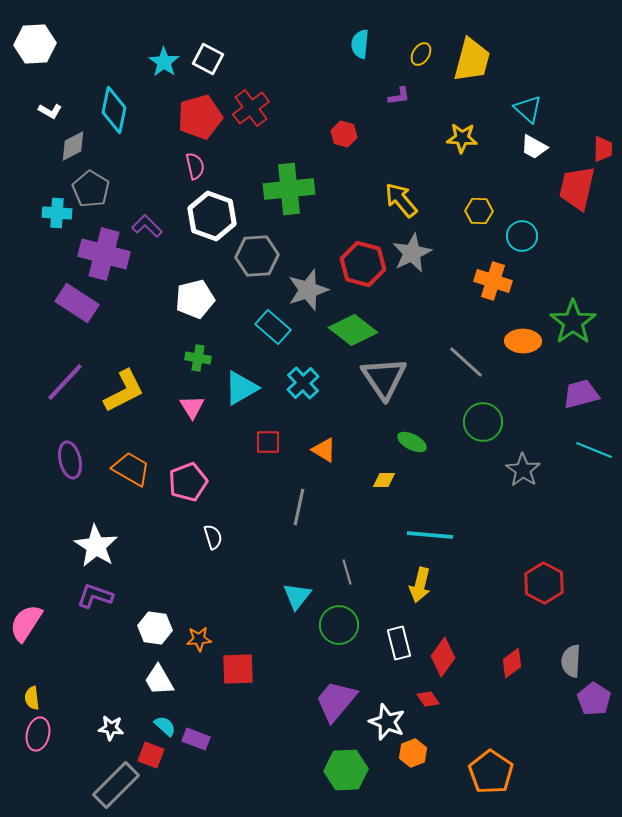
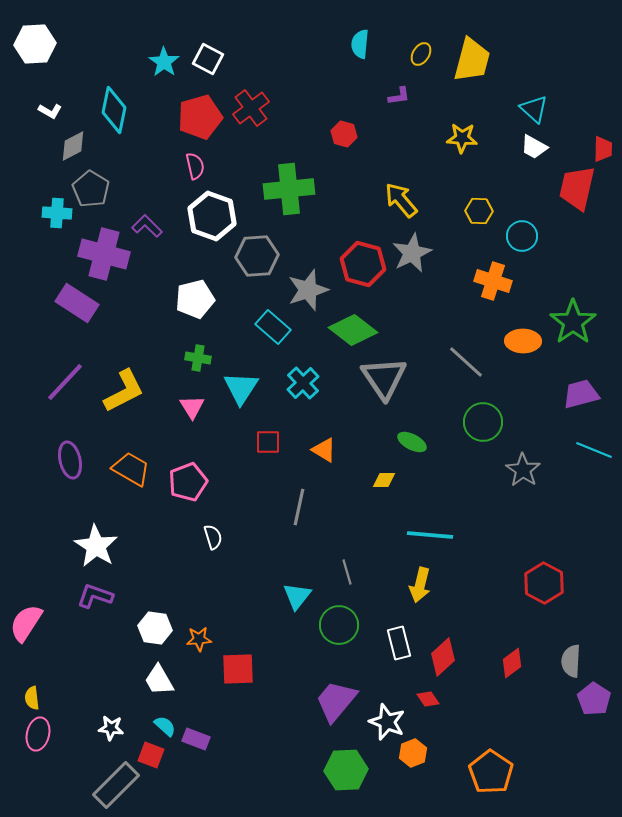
cyan triangle at (528, 109): moved 6 px right
cyan triangle at (241, 388): rotated 27 degrees counterclockwise
red diamond at (443, 657): rotated 12 degrees clockwise
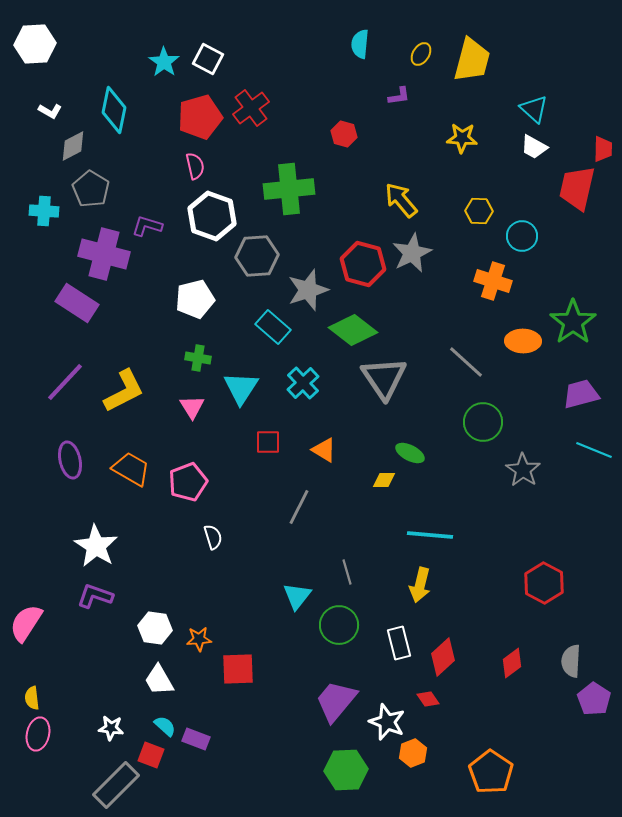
cyan cross at (57, 213): moved 13 px left, 2 px up
purple L-shape at (147, 226): rotated 28 degrees counterclockwise
green ellipse at (412, 442): moved 2 px left, 11 px down
gray line at (299, 507): rotated 15 degrees clockwise
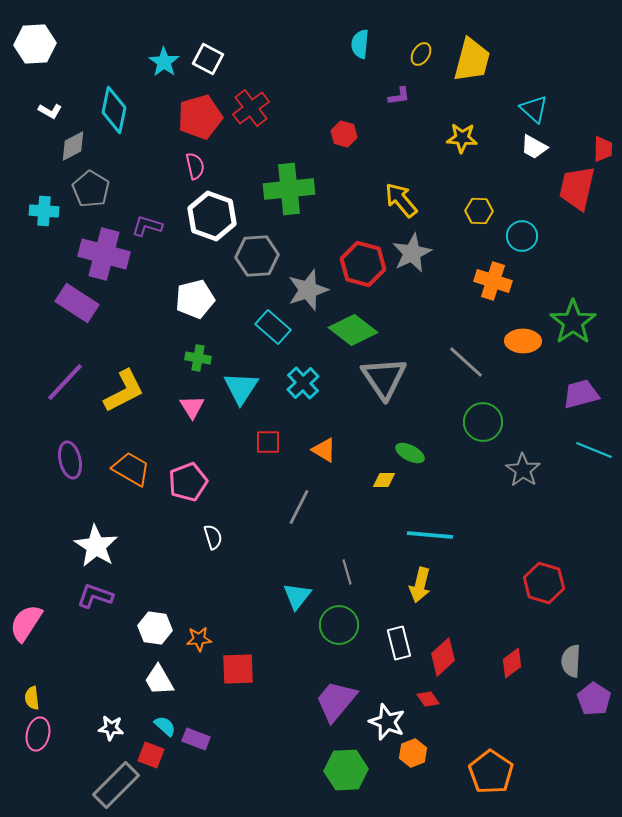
red hexagon at (544, 583): rotated 12 degrees counterclockwise
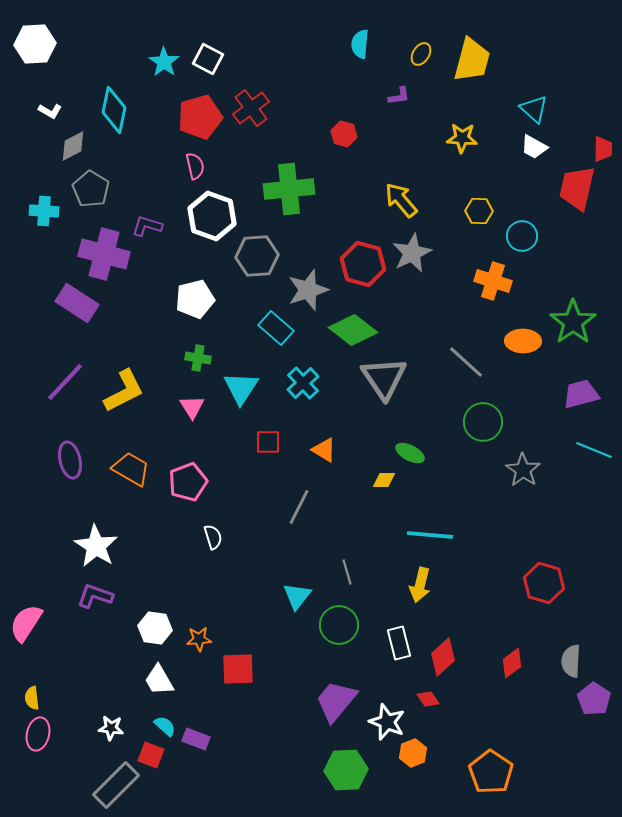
cyan rectangle at (273, 327): moved 3 px right, 1 px down
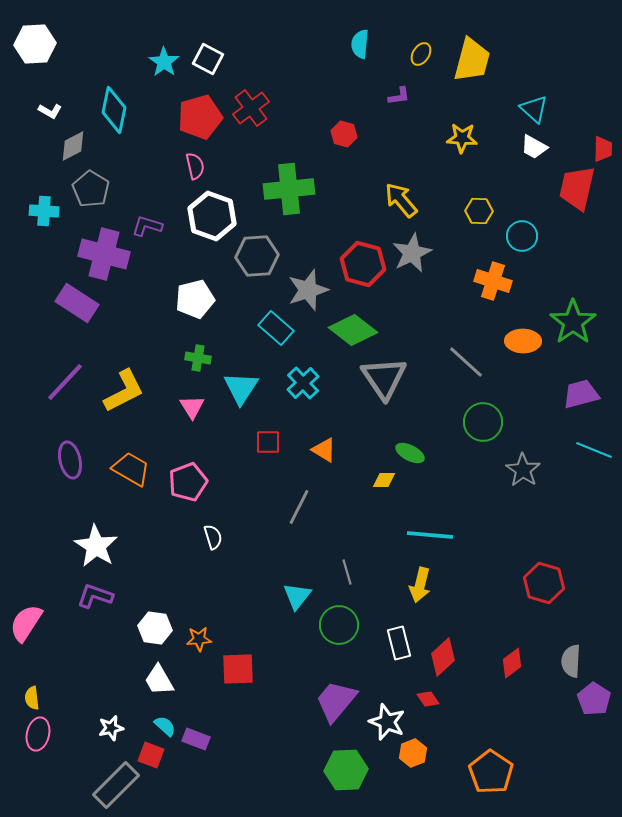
white star at (111, 728): rotated 20 degrees counterclockwise
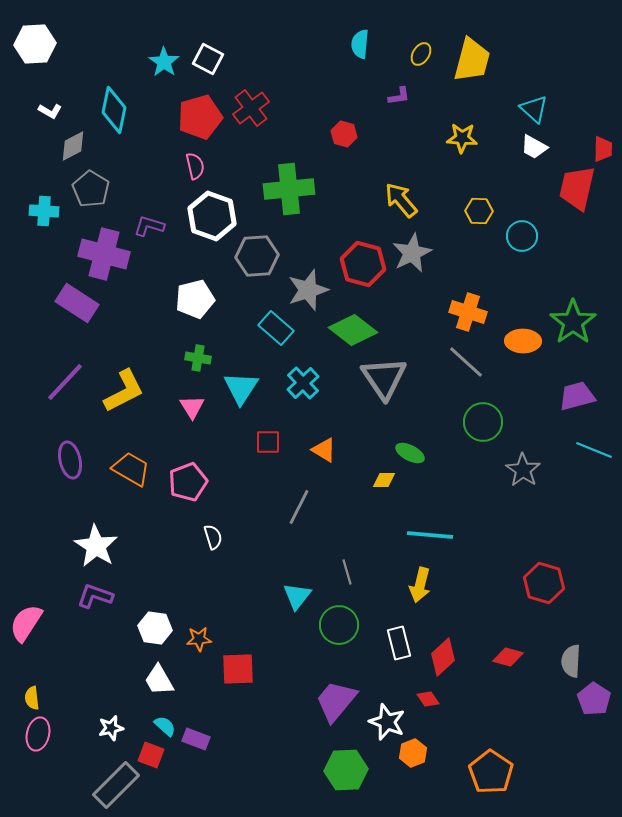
purple L-shape at (147, 226): moved 2 px right
orange cross at (493, 281): moved 25 px left, 31 px down
purple trapezoid at (581, 394): moved 4 px left, 2 px down
red diamond at (512, 663): moved 4 px left, 6 px up; rotated 52 degrees clockwise
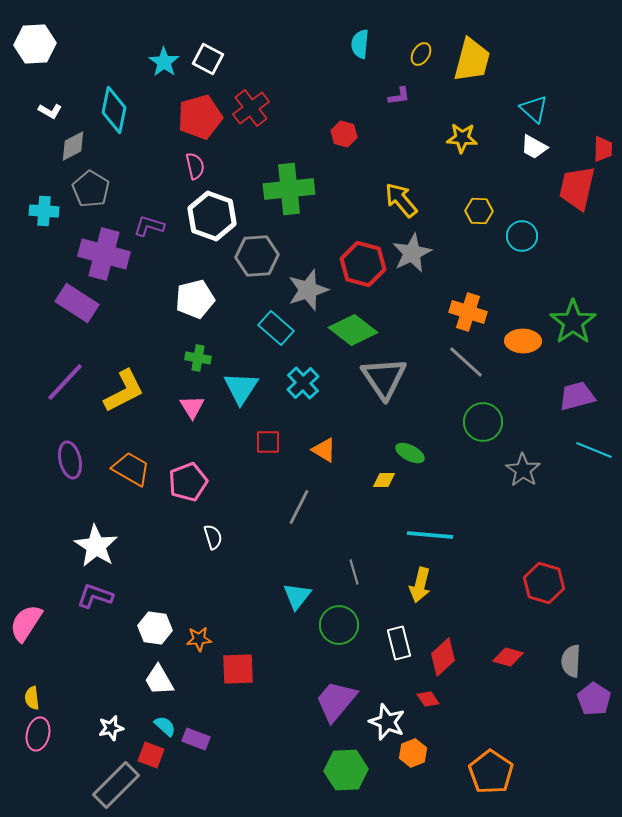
gray line at (347, 572): moved 7 px right
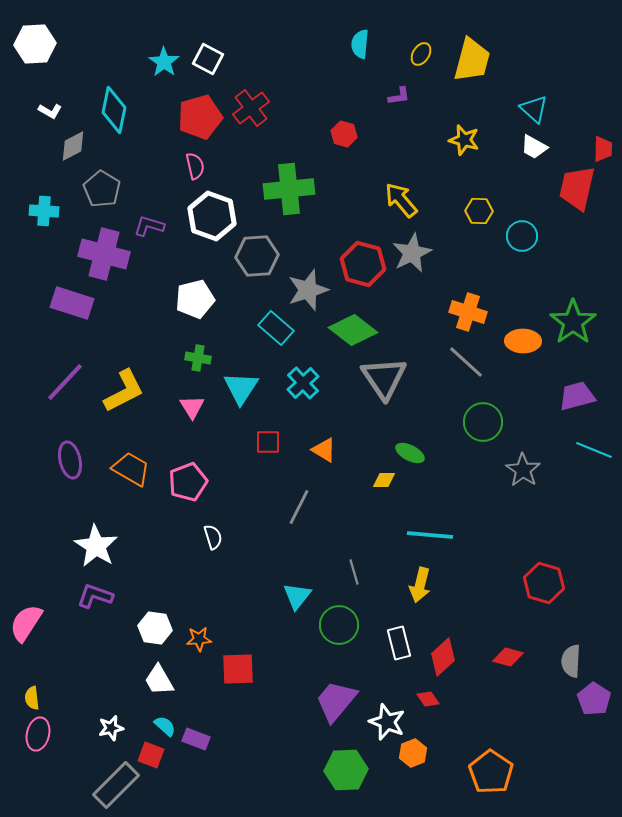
yellow star at (462, 138): moved 2 px right, 2 px down; rotated 12 degrees clockwise
gray pentagon at (91, 189): moved 11 px right
purple rectangle at (77, 303): moved 5 px left; rotated 15 degrees counterclockwise
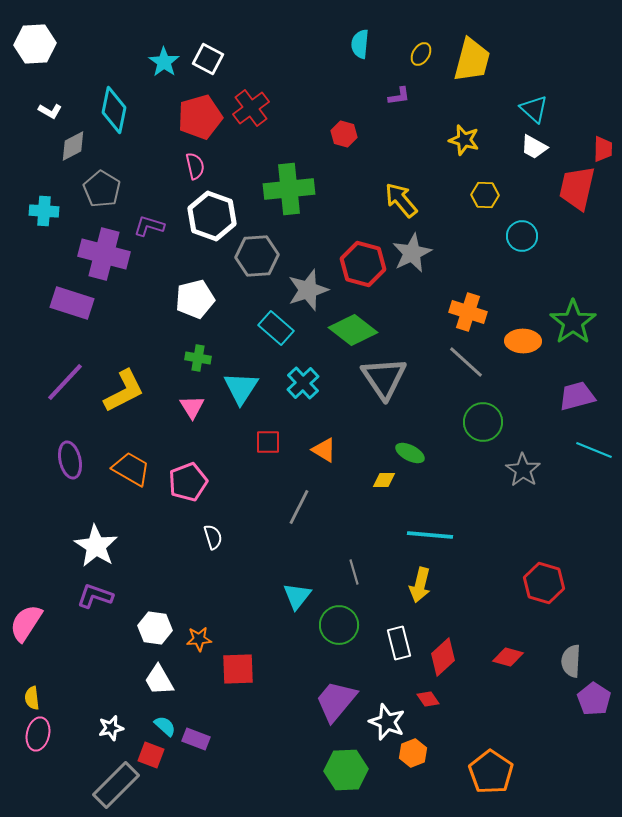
yellow hexagon at (479, 211): moved 6 px right, 16 px up
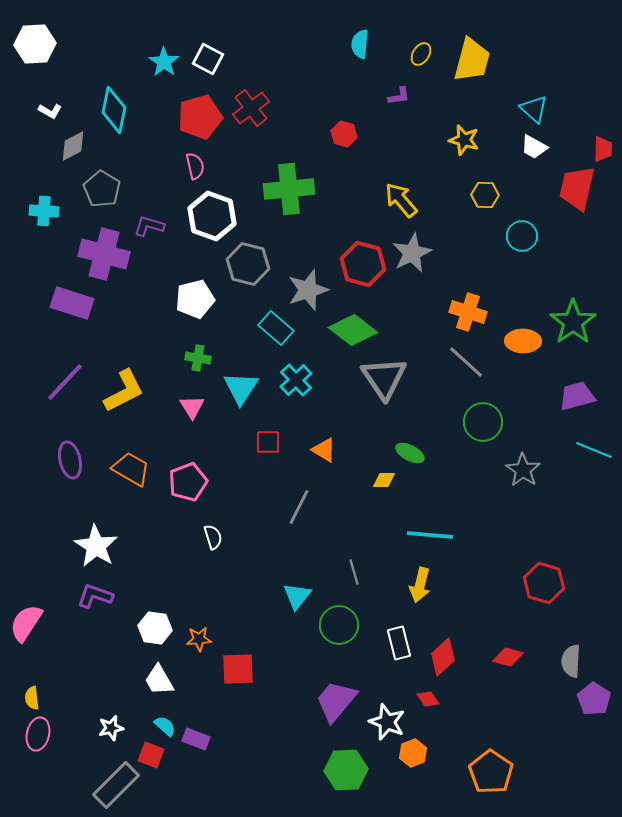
gray hexagon at (257, 256): moved 9 px left, 8 px down; rotated 18 degrees clockwise
cyan cross at (303, 383): moved 7 px left, 3 px up
